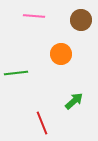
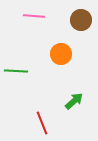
green line: moved 2 px up; rotated 10 degrees clockwise
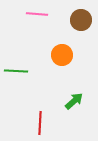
pink line: moved 3 px right, 2 px up
orange circle: moved 1 px right, 1 px down
red line: moved 2 px left; rotated 25 degrees clockwise
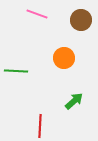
pink line: rotated 15 degrees clockwise
orange circle: moved 2 px right, 3 px down
red line: moved 3 px down
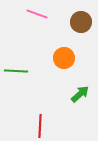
brown circle: moved 2 px down
green arrow: moved 6 px right, 7 px up
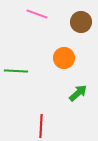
green arrow: moved 2 px left, 1 px up
red line: moved 1 px right
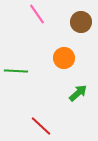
pink line: rotated 35 degrees clockwise
red line: rotated 50 degrees counterclockwise
